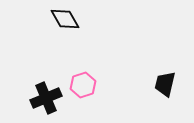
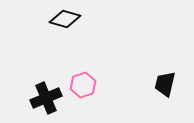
black diamond: rotated 44 degrees counterclockwise
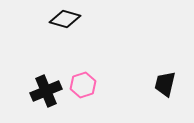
black cross: moved 7 px up
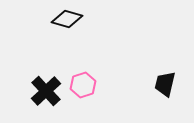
black diamond: moved 2 px right
black cross: rotated 20 degrees counterclockwise
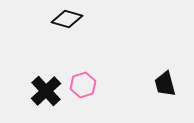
black trapezoid: rotated 28 degrees counterclockwise
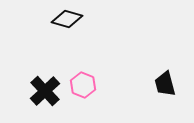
pink hexagon: rotated 20 degrees counterclockwise
black cross: moved 1 px left
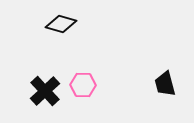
black diamond: moved 6 px left, 5 px down
pink hexagon: rotated 20 degrees counterclockwise
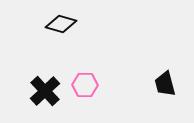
pink hexagon: moved 2 px right
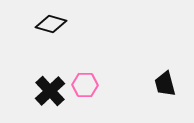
black diamond: moved 10 px left
black cross: moved 5 px right
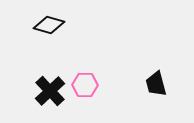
black diamond: moved 2 px left, 1 px down
black trapezoid: moved 9 px left
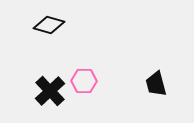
pink hexagon: moved 1 px left, 4 px up
